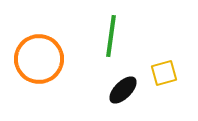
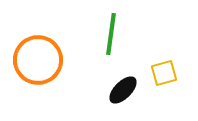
green line: moved 2 px up
orange circle: moved 1 px left, 1 px down
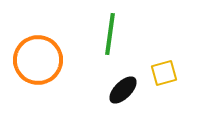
green line: moved 1 px left
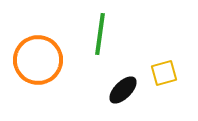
green line: moved 10 px left
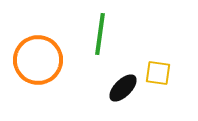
yellow square: moved 6 px left; rotated 24 degrees clockwise
black ellipse: moved 2 px up
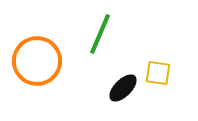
green line: rotated 15 degrees clockwise
orange circle: moved 1 px left, 1 px down
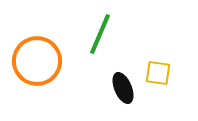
black ellipse: rotated 68 degrees counterclockwise
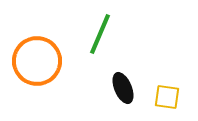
yellow square: moved 9 px right, 24 px down
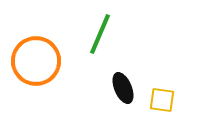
orange circle: moved 1 px left
yellow square: moved 5 px left, 3 px down
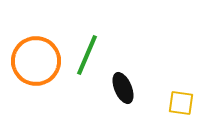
green line: moved 13 px left, 21 px down
yellow square: moved 19 px right, 3 px down
